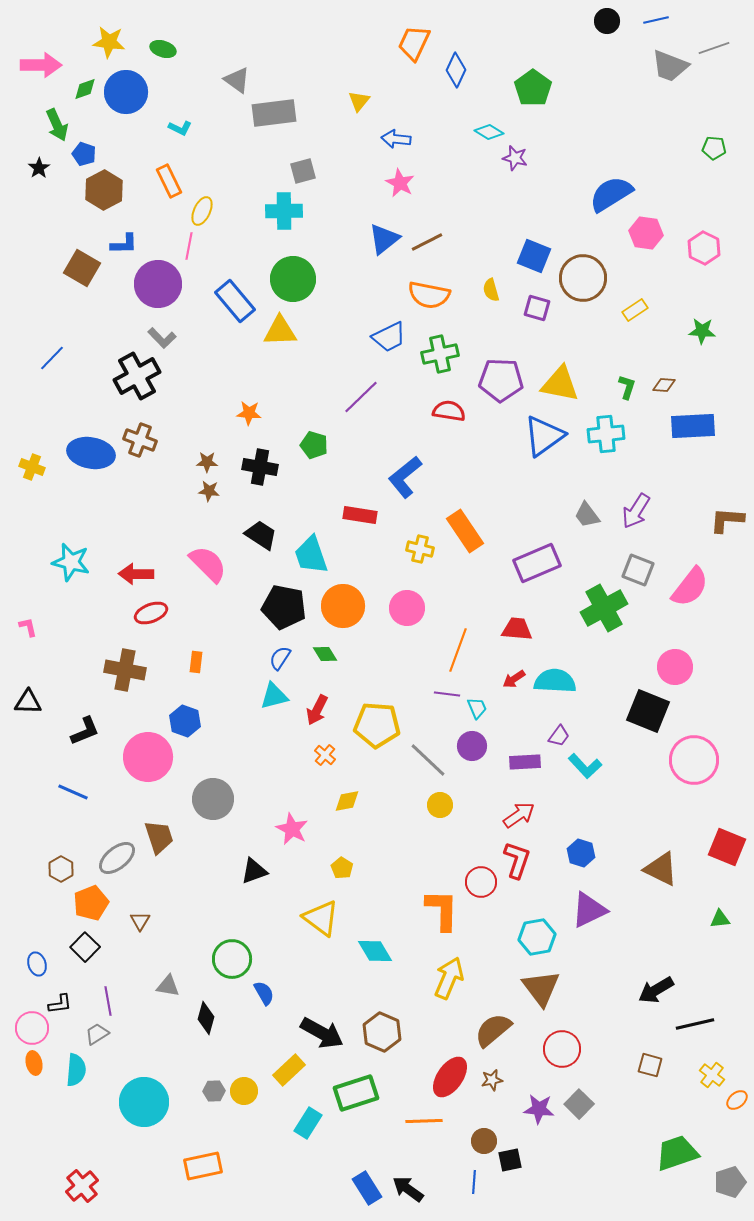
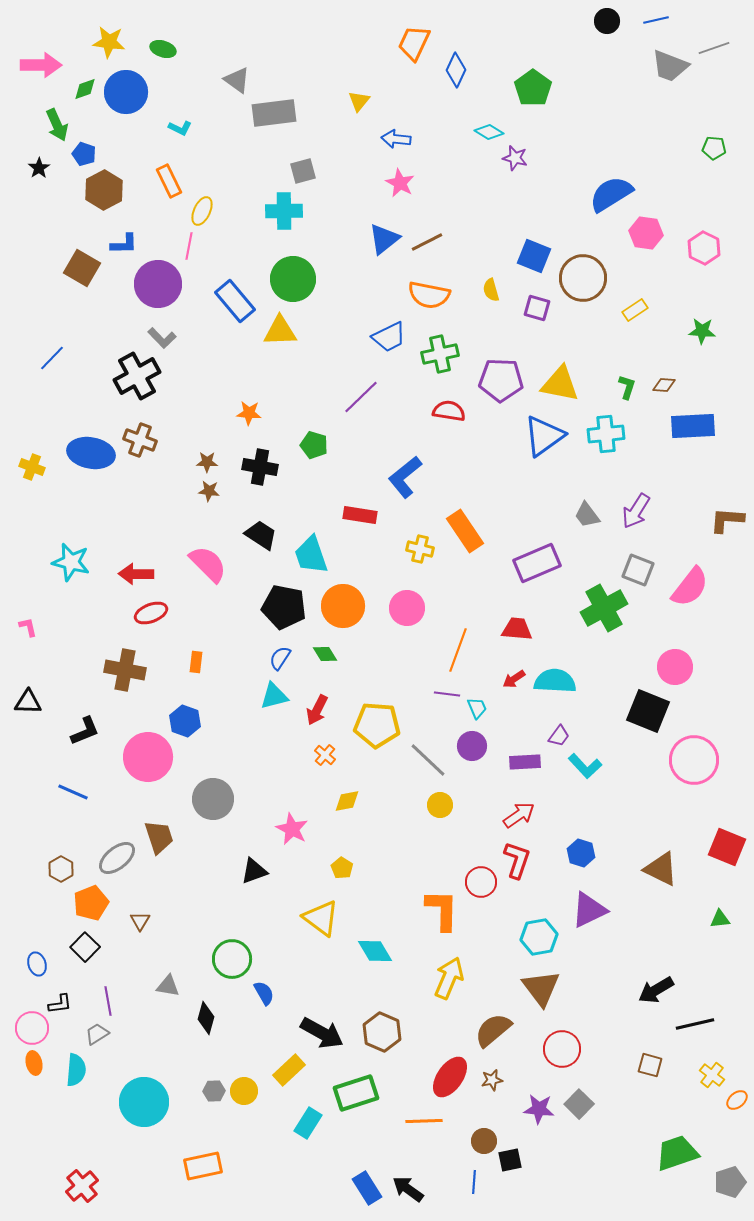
cyan hexagon at (537, 937): moved 2 px right
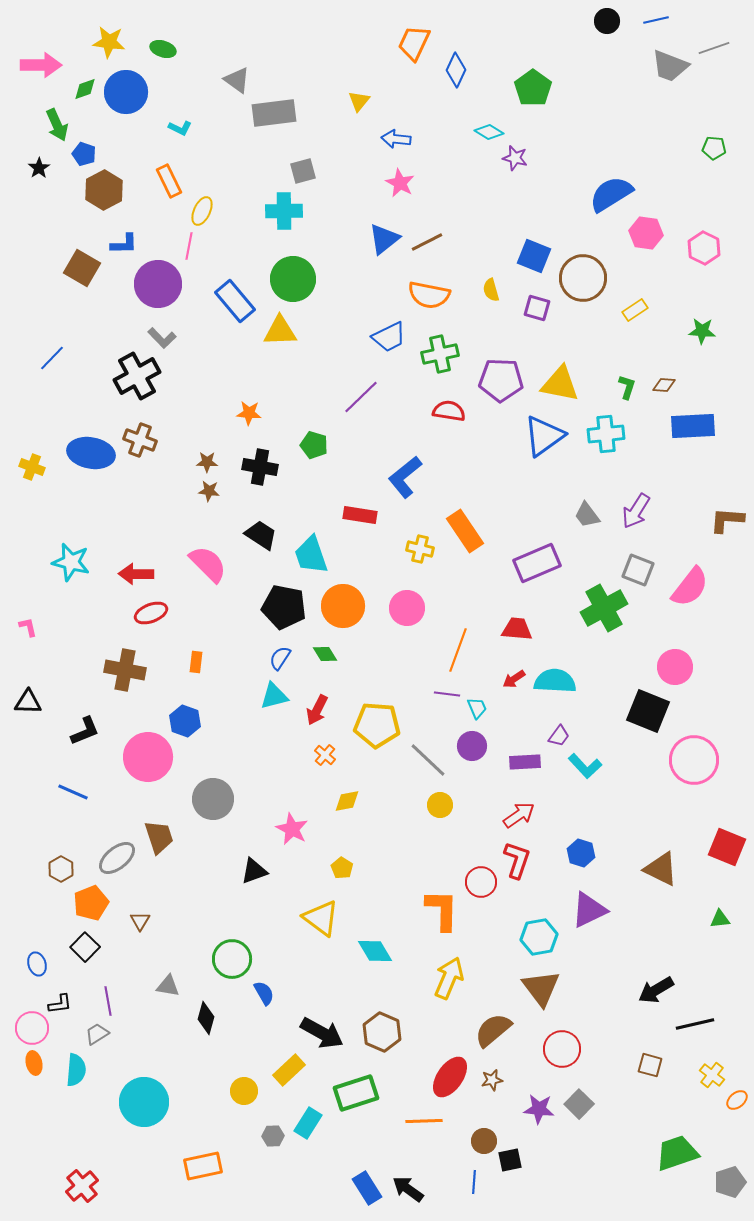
gray hexagon at (214, 1091): moved 59 px right, 45 px down
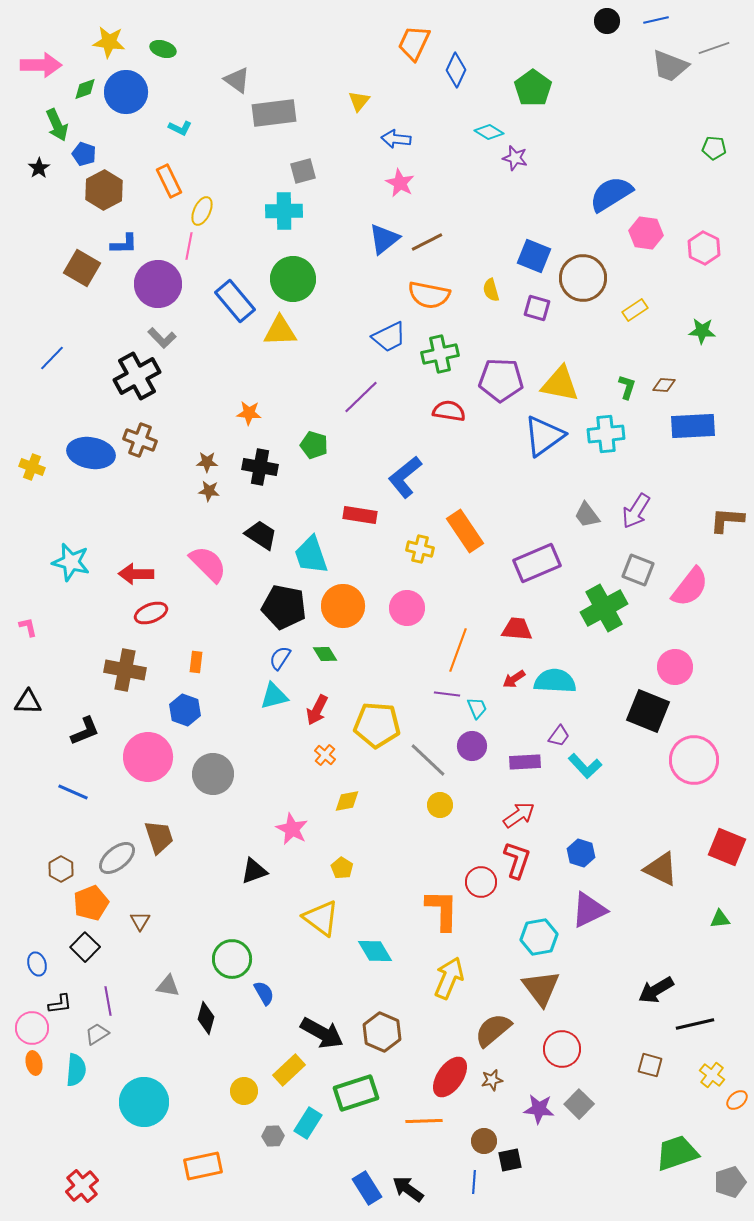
blue hexagon at (185, 721): moved 11 px up
gray circle at (213, 799): moved 25 px up
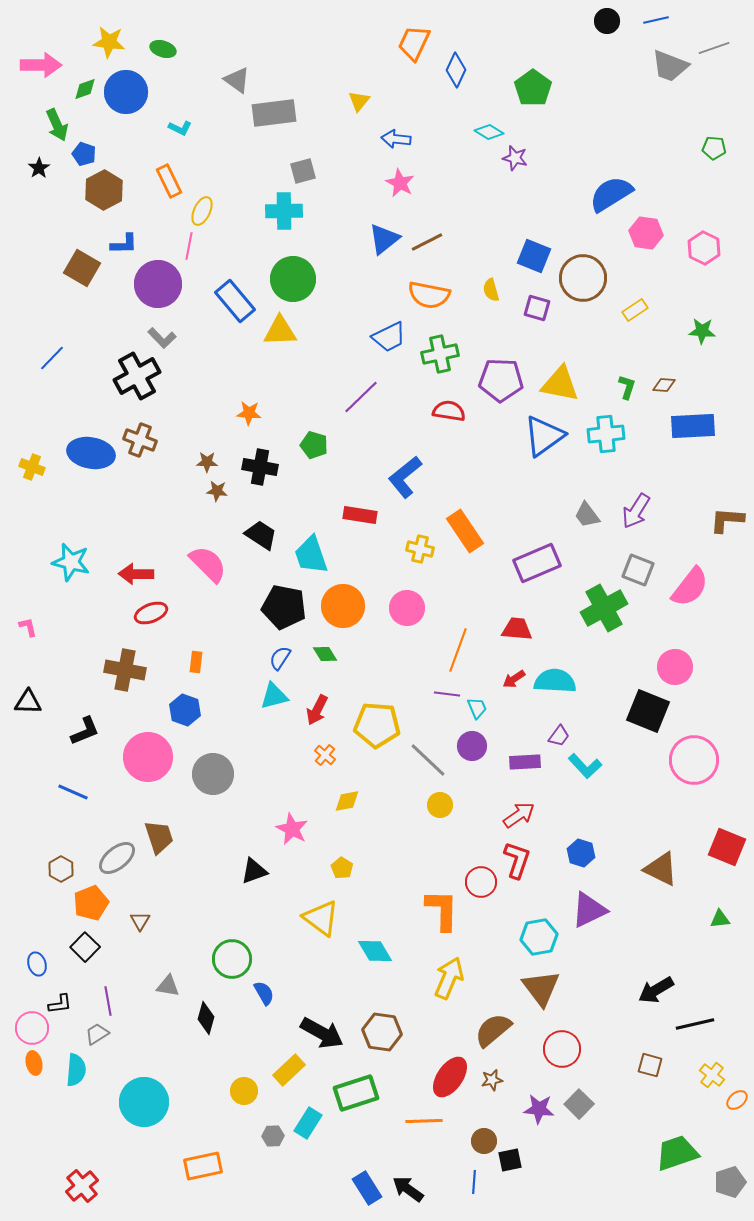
brown star at (209, 491): moved 8 px right
brown hexagon at (382, 1032): rotated 15 degrees counterclockwise
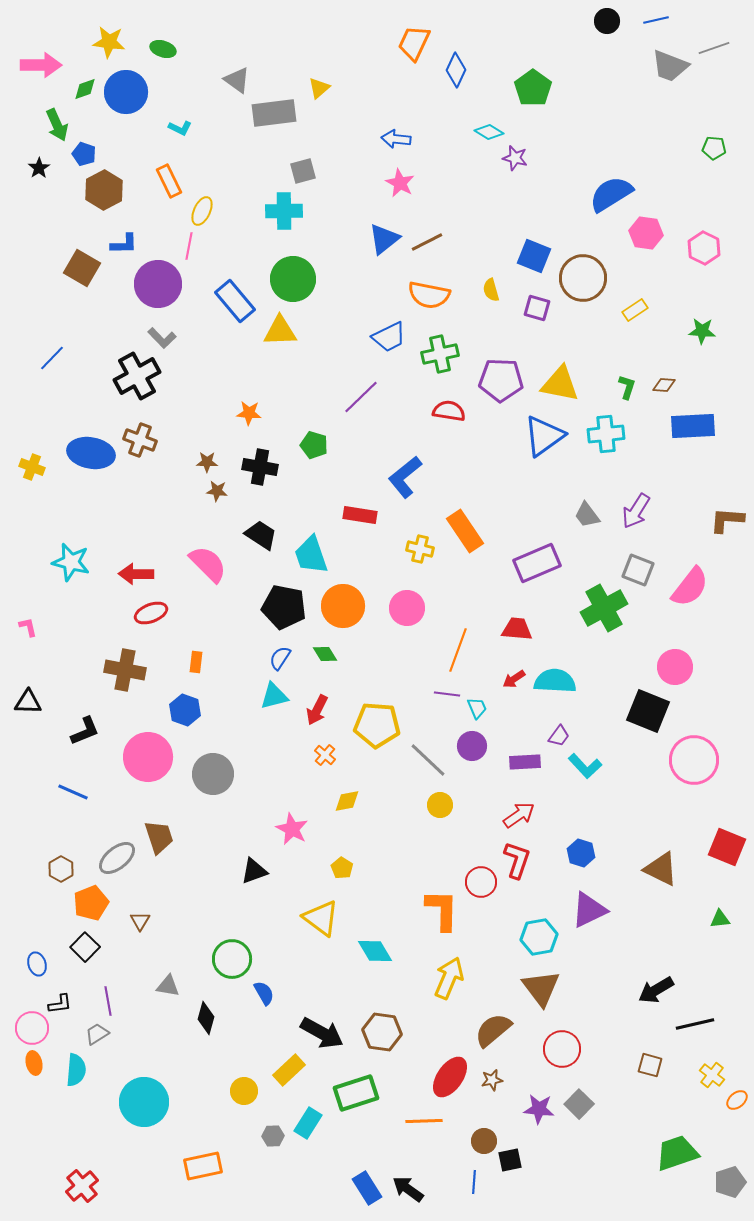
yellow triangle at (359, 101): moved 40 px left, 13 px up; rotated 10 degrees clockwise
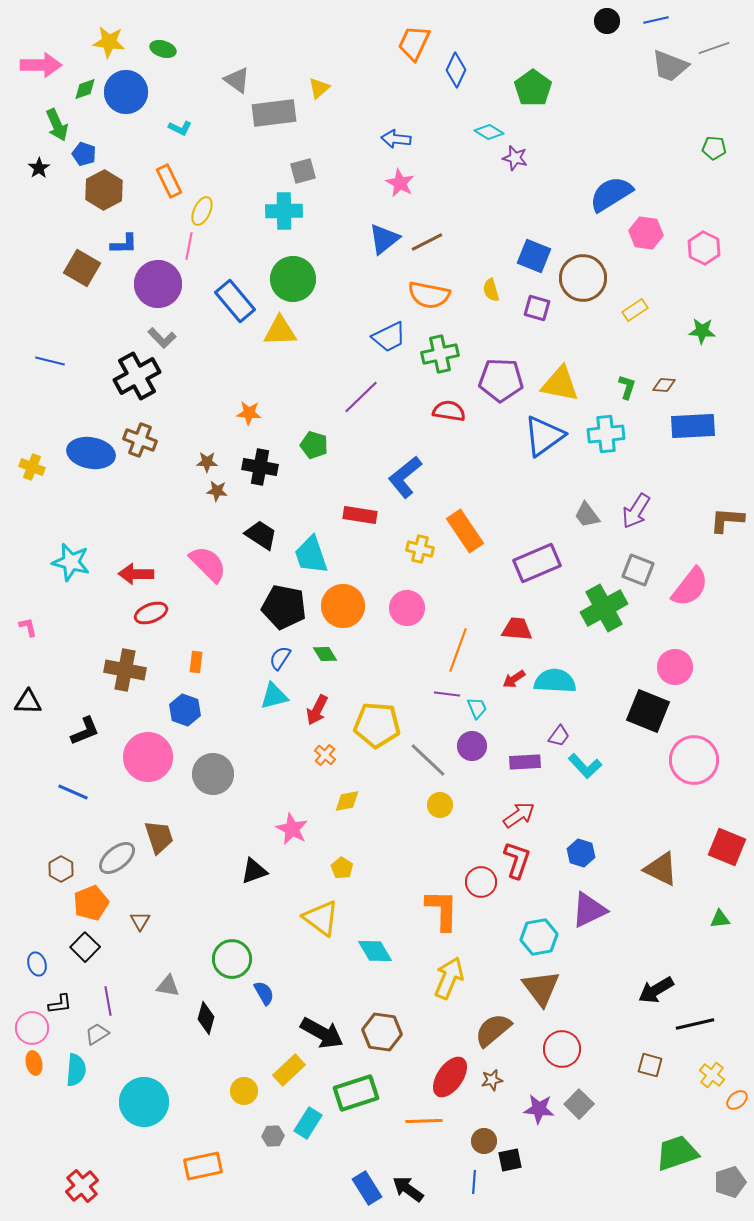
blue line at (52, 358): moved 2 px left, 3 px down; rotated 60 degrees clockwise
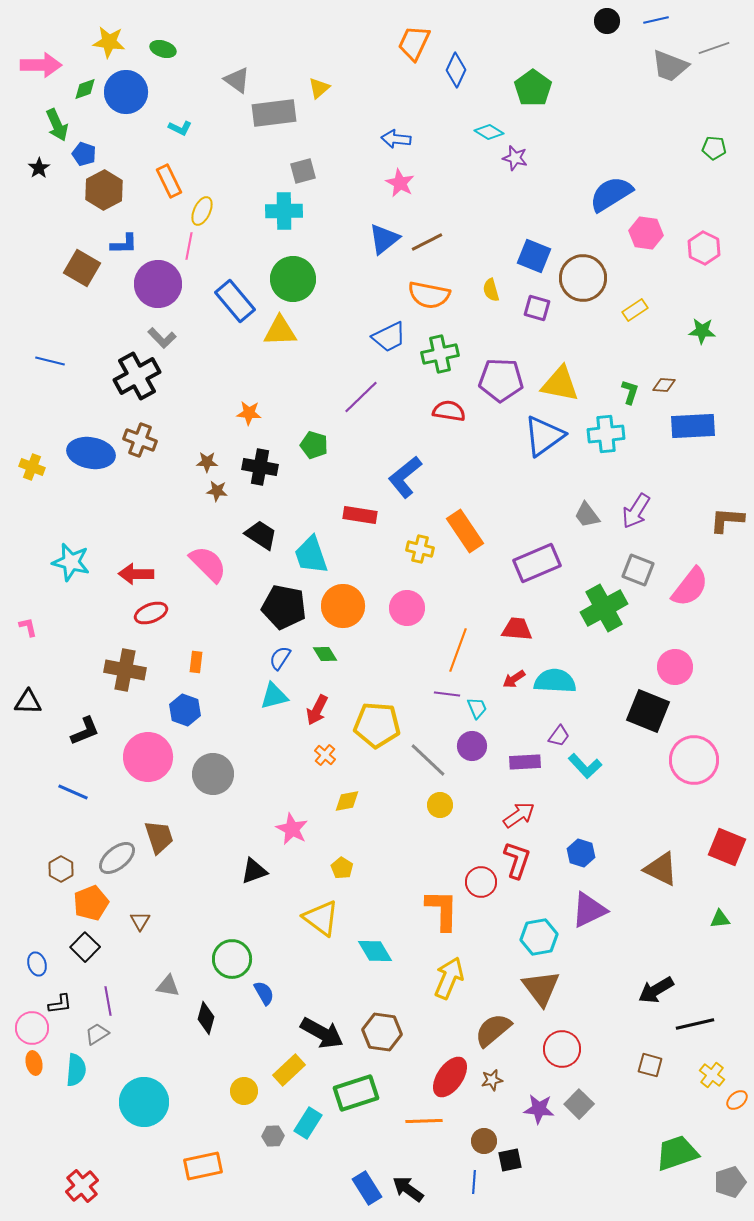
green L-shape at (627, 387): moved 3 px right, 5 px down
